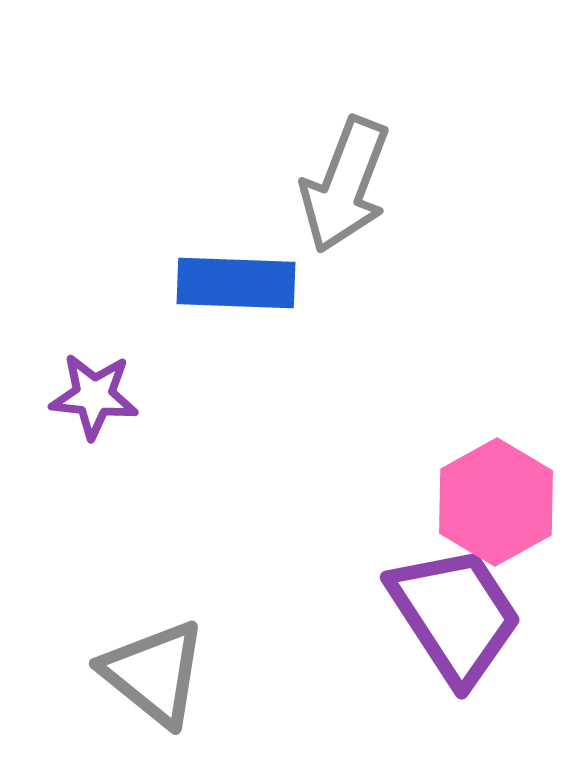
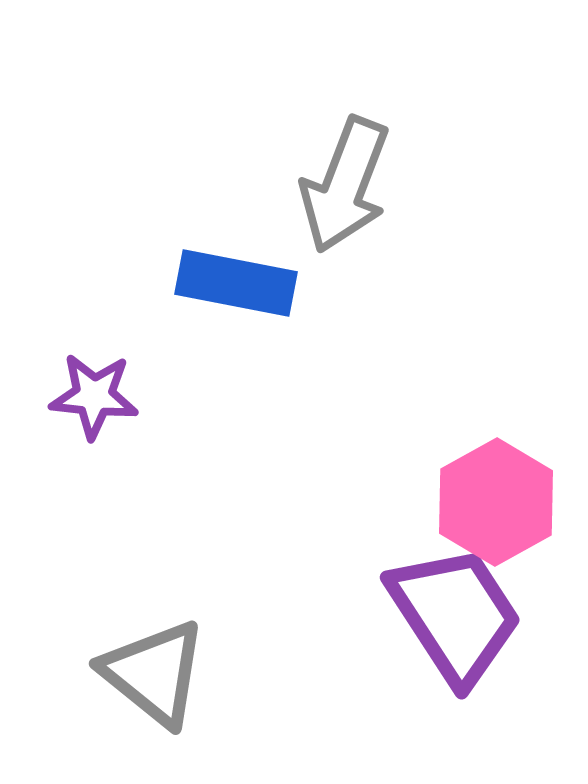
blue rectangle: rotated 9 degrees clockwise
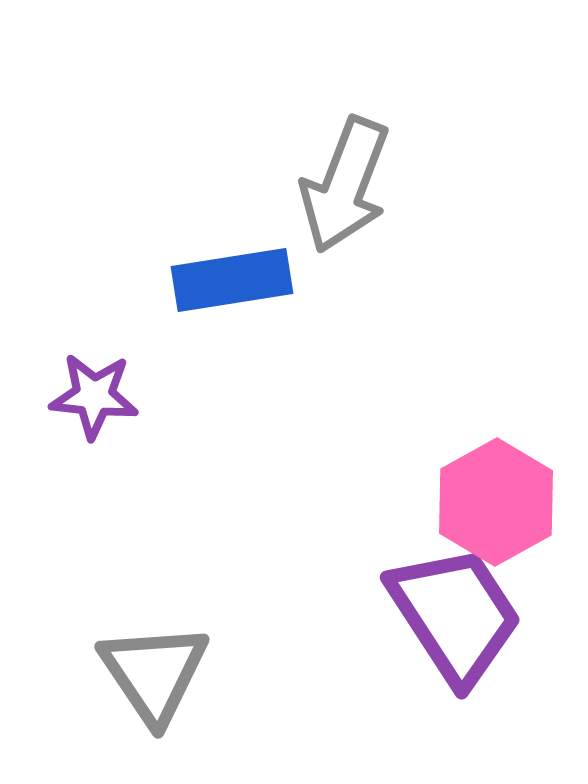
blue rectangle: moved 4 px left, 3 px up; rotated 20 degrees counterclockwise
gray triangle: rotated 17 degrees clockwise
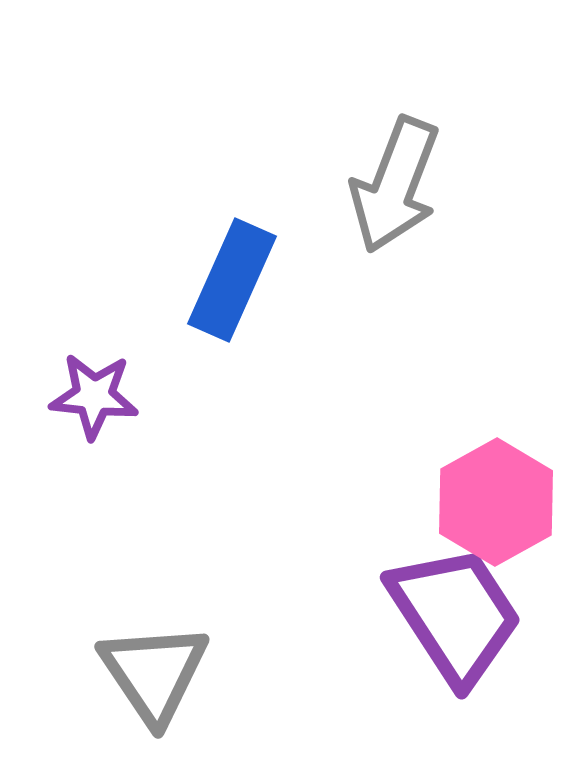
gray arrow: moved 50 px right
blue rectangle: rotated 57 degrees counterclockwise
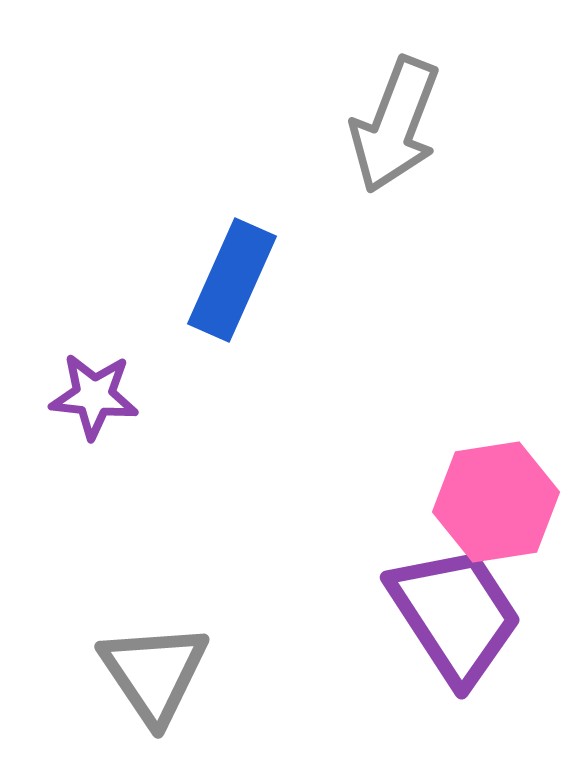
gray arrow: moved 60 px up
pink hexagon: rotated 20 degrees clockwise
